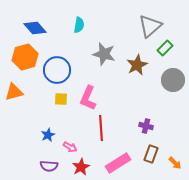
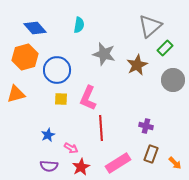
orange triangle: moved 2 px right, 2 px down
pink arrow: moved 1 px right, 1 px down
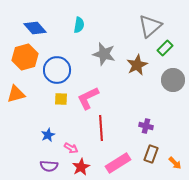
pink L-shape: rotated 40 degrees clockwise
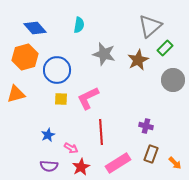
brown star: moved 1 px right, 5 px up
red line: moved 4 px down
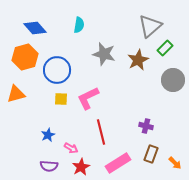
red line: rotated 10 degrees counterclockwise
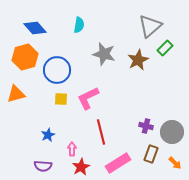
gray circle: moved 1 px left, 52 px down
pink arrow: moved 1 px right, 1 px down; rotated 120 degrees counterclockwise
purple semicircle: moved 6 px left
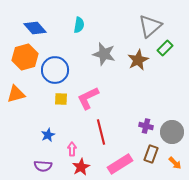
blue circle: moved 2 px left
pink rectangle: moved 2 px right, 1 px down
